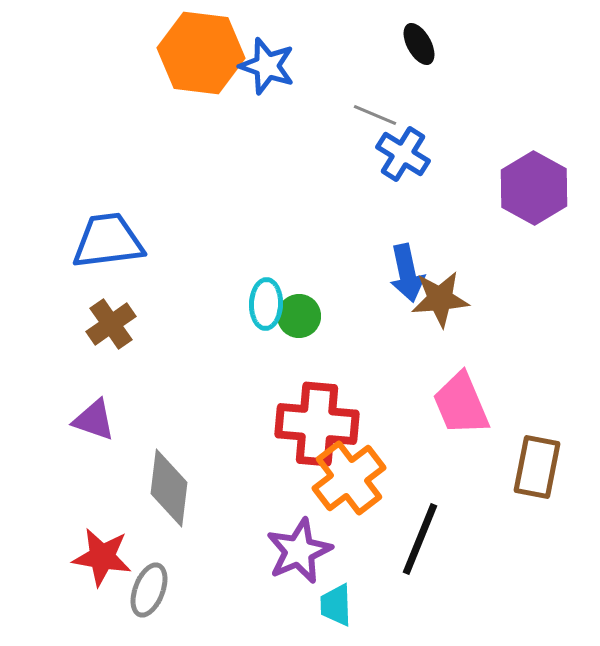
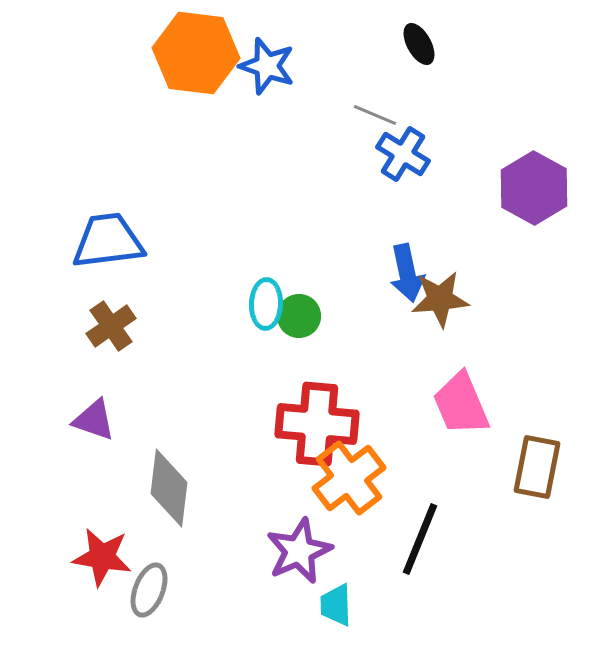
orange hexagon: moved 5 px left
brown cross: moved 2 px down
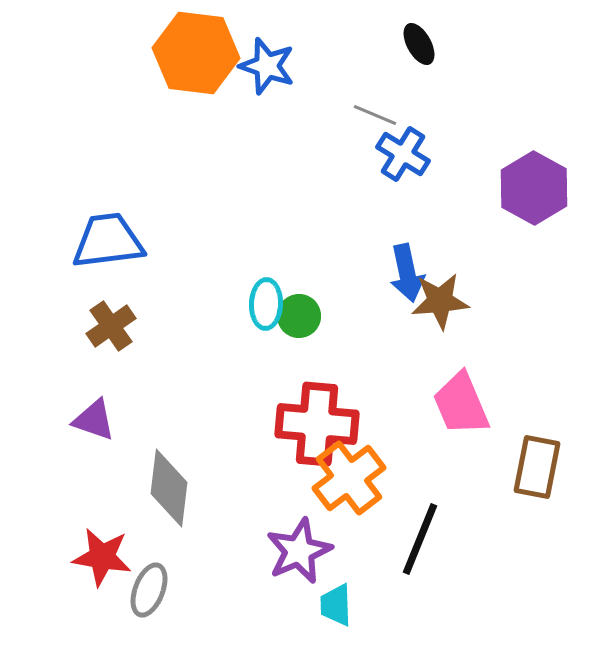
brown star: moved 2 px down
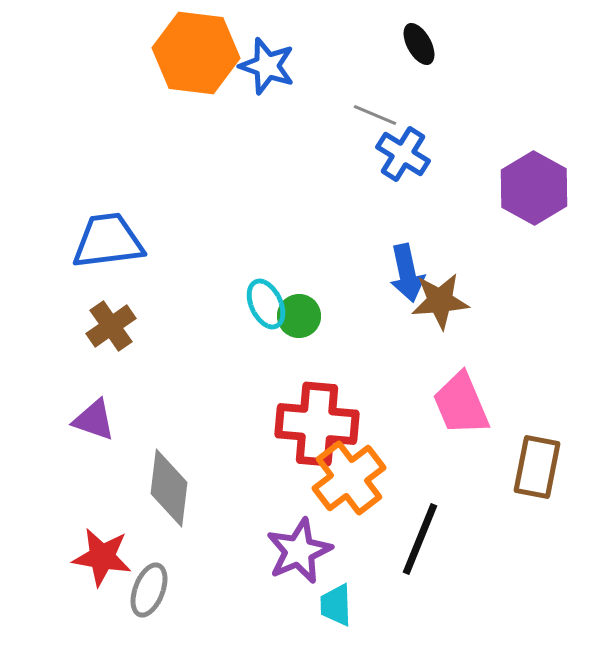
cyan ellipse: rotated 27 degrees counterclockwise
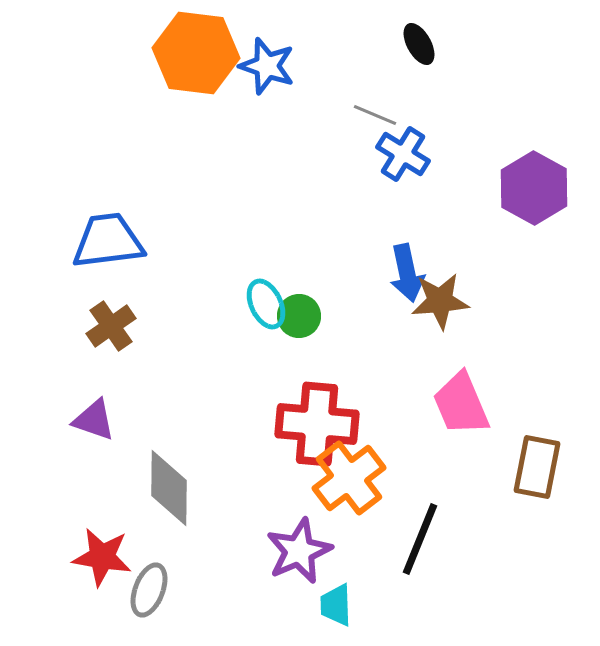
gray diamond: rotated 6 degrees counterclockwise
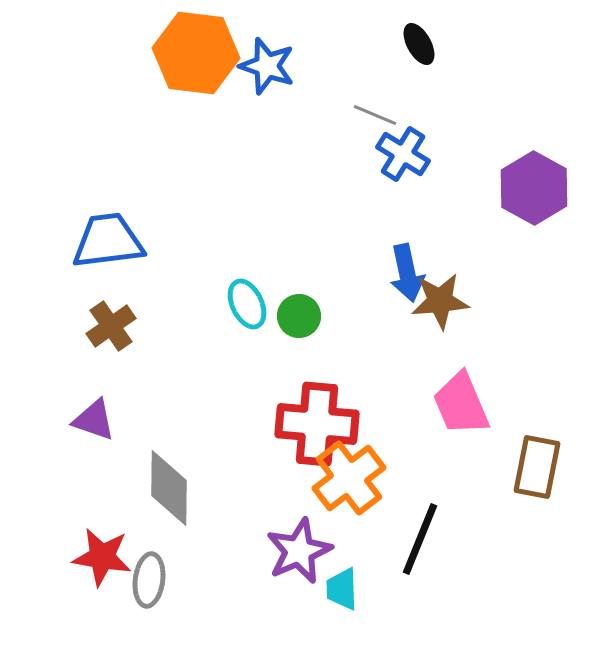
cyan ellipse: moved 19 px left
gray ellipse: moved 10 px up; rotated 14 degrees counterclockwise
cyan trapezoid: moved 6 px right, 16 px up
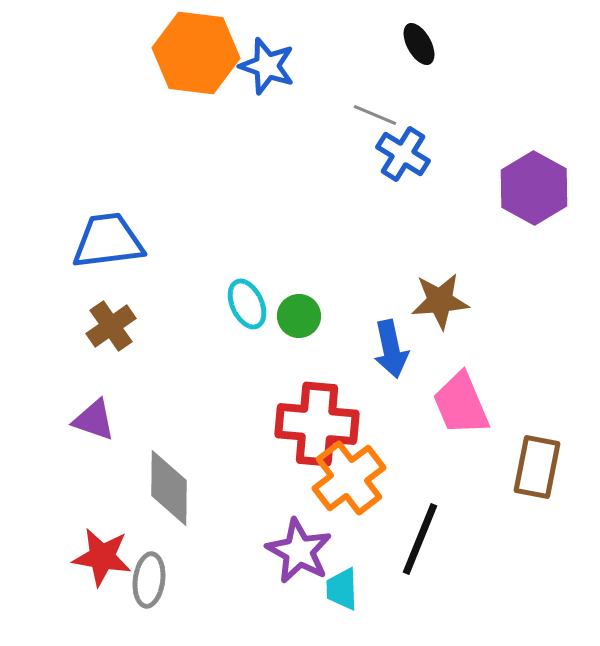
blue arrow: moved 16 px left, 76 px down
purple star: rotated 20 degrees counterclockwise
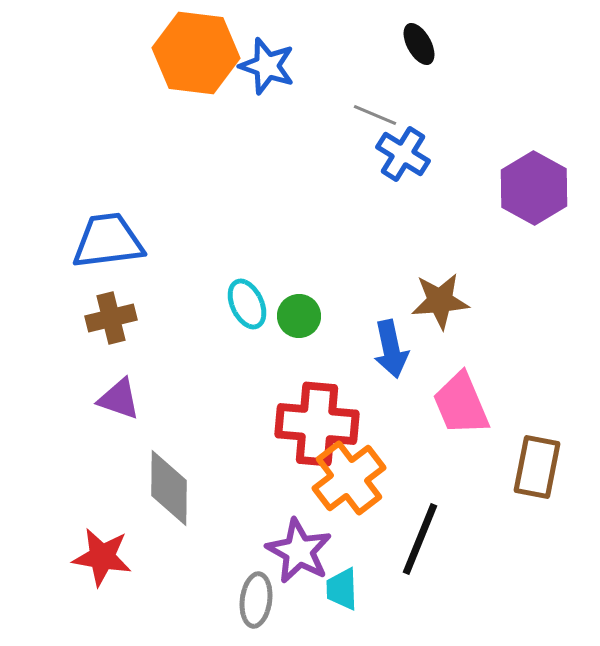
brown cross: moved 8 px up; rotated 21 degrees clockwise
purple triangle: moved 25 px right, 21 px up
gray ellipse: moved 107 px right, 20 px down
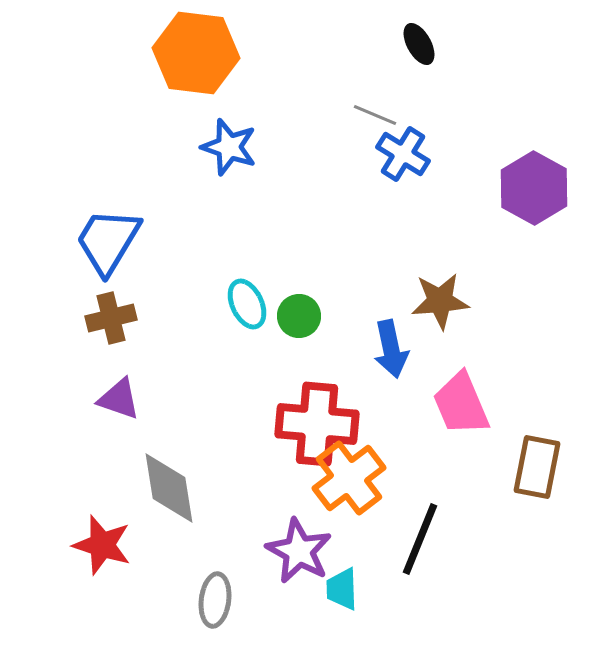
blue star: moved 38 px left, 81 px down
blue trapezoid: rotated 52 degrees counterclockwise
gray diamond: rotated 10 degrees counterclockwise
red star: moved 12 px up; rotated 8 degrees clockwise
gray ellipse: moved 41 px left
